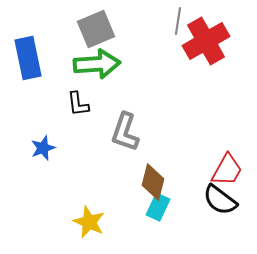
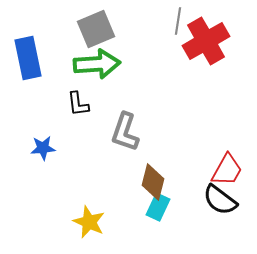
blue star: rotated 15 degrees clockwise
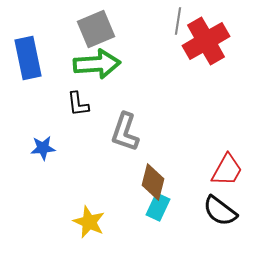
black semicircle: moved 11 px down
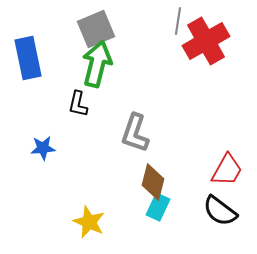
green arrow: rotated 72 degrees counterclockwise
black L-shape: rotated 20 degrees clockwise
gray L-shape: moved 10 px right, 1 px down
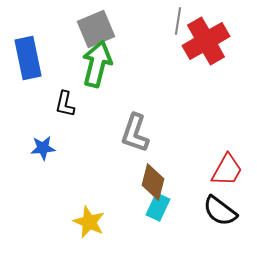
black L-shape: moved 13 px left
